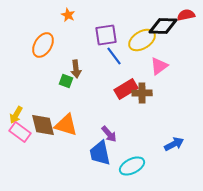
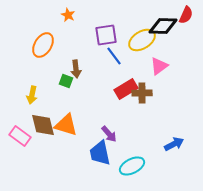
red semicircle: rotated 126 degrees clockwise
yellow arrow: moved 16 px right, 20 px up; rotated 18 degrees counterclockwise
pink rectangle: moved 4 px down
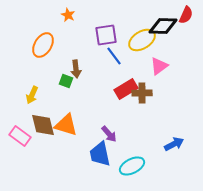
yellow arrow: rotated 12 degrees clockwise
blue trapezoid: moved 1 px down
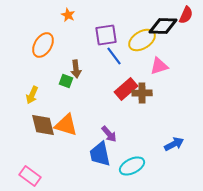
pink triangle: rotated 18 degrees clockwise
red rectangle: rotated 10 degrees counterclockwise
pink rectangle: moved 10 px right, 40 px down
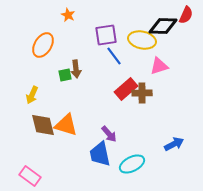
yellow ellipse: rotated 44 degrees clockwise
green square: moved 1 px left, 6 px up; rotated 32 degrees counterclockwise
cyan ellipse: moved 2 px up
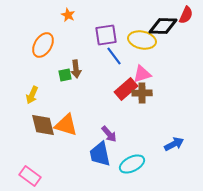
pink triangle: moved 17 px left, 8 px down
